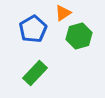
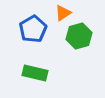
green rectangle: rotated 60 degrees clockwise
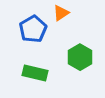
orange triangle: moved 2 px left
green hexagon: moved 1 px right, 21 px down; rotated 15 degrees counterclockwise
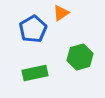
green hexagon: rotated 15 degrees clockwise
green rectangle: rotated 25 degrees counterclockwise
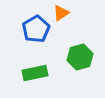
blue pentagon: moved 3 px right
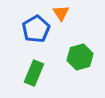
orange triangle: rotated 30 degrees counterclockwise
green rectangle: moved 1 px left; rotated 55 degrees counterclockwise
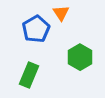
green hexagon: rotated 15 degrees counterclockwise
green rectangle: moved 5 px left, 2 px down
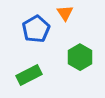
orange triangle: moved 4 px right
green rectangle: rotated 40 degrees clockwise
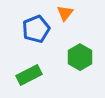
orange triangle: rotated 12 degrees clockwise
blue pentagon: rotated 8 degrees clockwise
